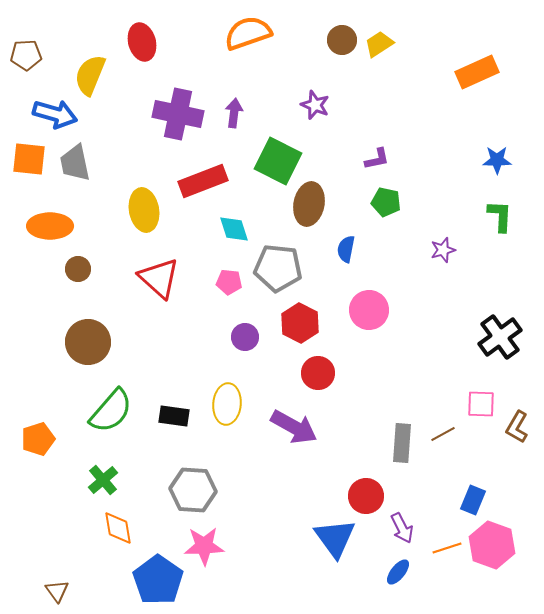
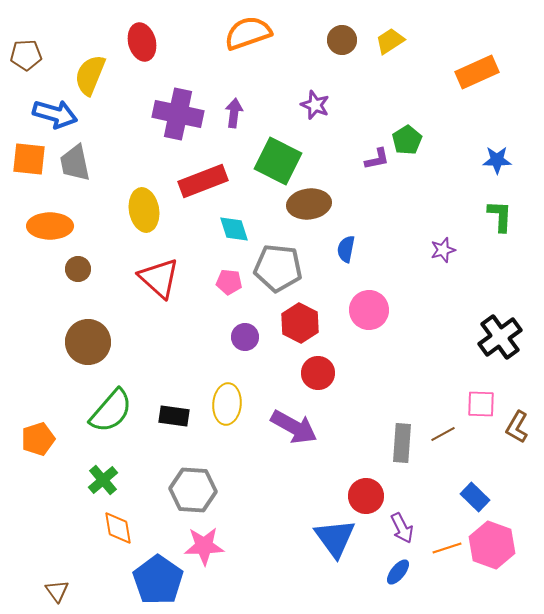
yellow trapezoid at (379, 44): moved 11 px right, 3 px up
green pentagon at (386, 202): moved 21 px right, 62 px up; rotated 28 degrees clockwise
brown ellipse at (309, 204): rotated 72 degrees clockwise
blue rectangle at (473, 500): moved 2 px right, 3 px up; rotated 68 degrees counterclockwise
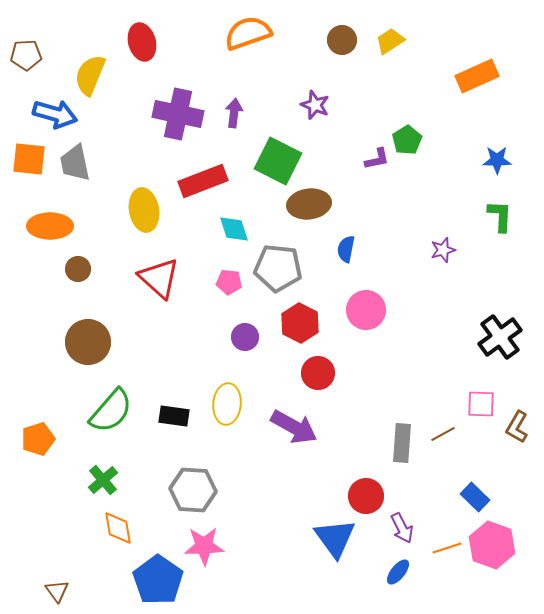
orange rectangle at (477, 72): moved 4 px down
pink circle at (369, 310): moved 3 px left
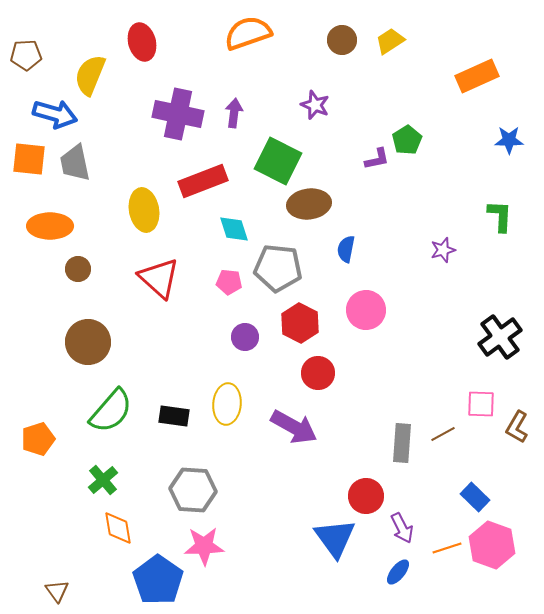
blue star at (497, 160): moved 12 px right, 20 px up
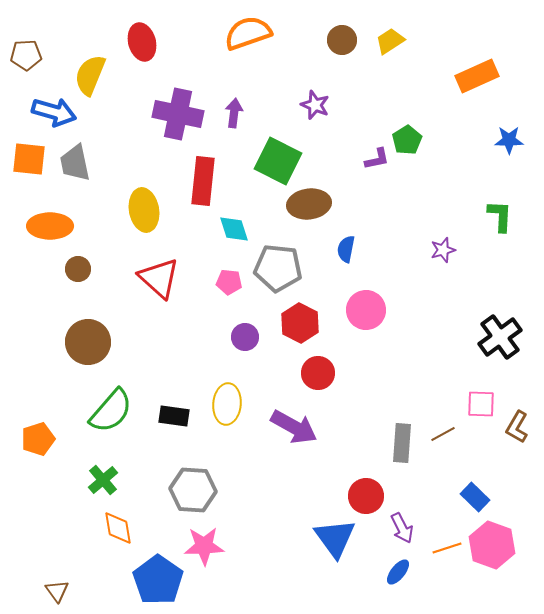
blue arrow at (55, 114): moved 1 px left, 2 px up
red rectangle at (203, 181): rotated 63 degrees counterclockwise
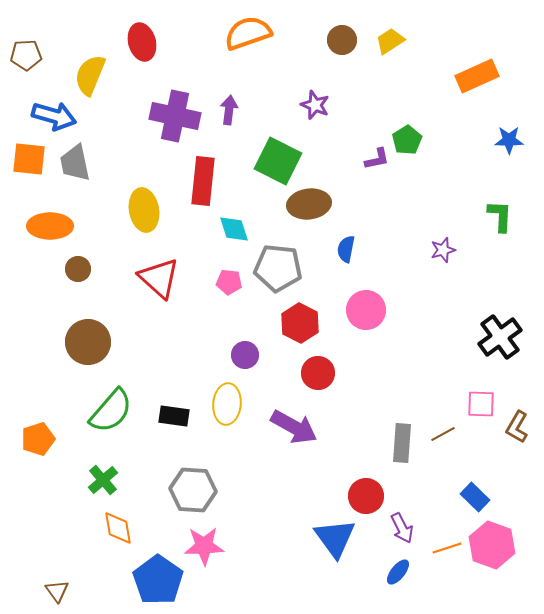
blue arrow at (54, 112): moved 4 px down
purple arrow at (234, 113): moved 5 px left, 3 px up
purple cross at (178, 114): moved 3 px left, 2 px down
purple circle at (245, 337): moved 18 px down
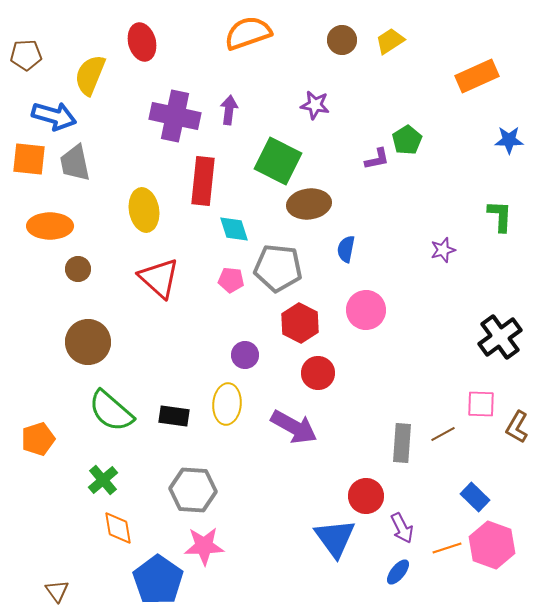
purple star at (315, 105): rotated 12 degrees counterclockwise
pink pentagon at (229, 282): moved 2 px right, 2 px up
green semicircle at (111, 411): rotated 90 degrees clockwise
